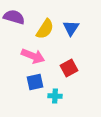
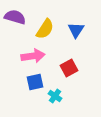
purple semicircle: moved 1 px right
blue triangle: moved 5 px right, 2 px down
pink arrow: rotated 30 degrees counterclockwise
cyan cross: rotated 32 degrees clockwise
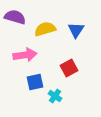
yellow semicircle: rotated 140 degrees counterclockwise
pink arrow: moved 8 px left, 1 px up
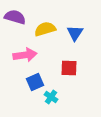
blue triangle: moved 1 px left, 3 px down
red square: rotated 30 degrees clockwise
blue square: rotated 12 degrees counterclockwise
cyan cross: moved 4 px left, 1 px down
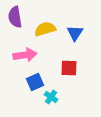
purple semicircle: rotated 115 degrees counterclockwise
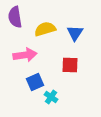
red square: moved 1 px right, 3 px up
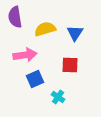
blue square: moved 3 px up
cyan cross: moved 7 px right
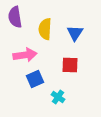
yellow semicircle: rotated 70 degrees counterclockwise
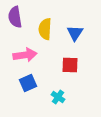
blue square: moved 7 px left, 4 px down
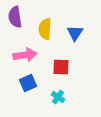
red square: moved 9 px left, 2 px down
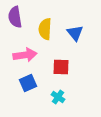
blue triangle: rotated 12 degrees counterclockwise
